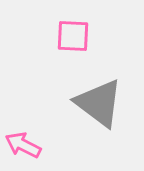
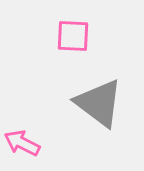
pink arrow: moved 1 px left, 2 px up
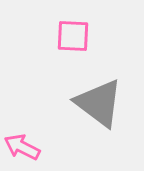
pink arrow: moved 4 px down
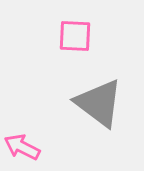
pink square: moved 2 px right
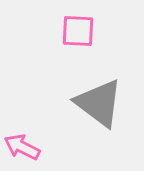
pink square: moved 3 px right, 5 px up
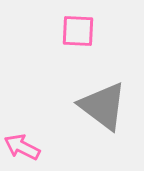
gray triangle: moved 4 px right, 3 px down
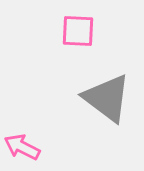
gray triangle: moved 4 px right, 8 px up
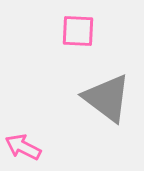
pink arrow: moved 1 px right
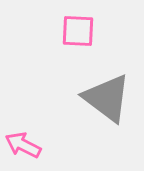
pink arrow: moved 2 px up
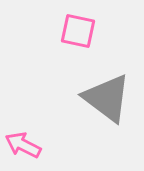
pink square: rotated 9 degrees clockwise
